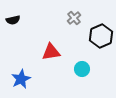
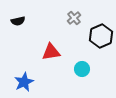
black semicircle: moved 5 px right, 1 px down
blue star: moved 3 px right, 3 px down
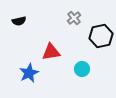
black semicircle: moved 1 px right
black hexagon: rotated 10 degrees clockwise
blue star: moved 5 px right, 9 px up
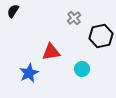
black semicircle: moved 6 px left, 10 px up; rotated 136 degrees clockwise
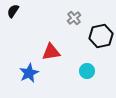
cyan circle: moved 5 px right, 2 px down
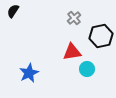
red triangle: moved 21 px right
cyan circle: moved 2 px up
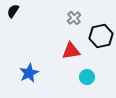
red triangle: moved 1 px left, 1 px up
cyan circle: moved 8 px down
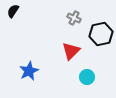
gray cross: rotated 24 degrees counterclockwise
black hexagon: moved 2 px up
red triangle: rotated 36 degrees counterclockwise
blue star: moved 2 px up
